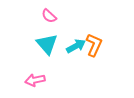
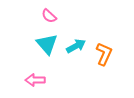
orange L-shape: moved 10 px right, 9 px down
pink arrow: rotated 12 degrees clockwise
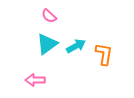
cyan triangle: rotated 35 degrees clockwise
orange L-shape: rotated 15 degrees counterclockwise
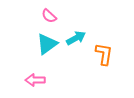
cyan arrow: moved 8 px up
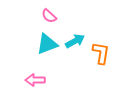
cyan arrow: moved 1 px left, 3 px down
cyan triangle: rotated 15 degrees clockwise
orange L-shape: moved 3 px left, 1 px up
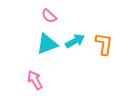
orange L-shape: moved 3 px right, 9 px up
pink arrow: rotated 60 degrees clockwise
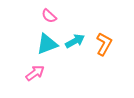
orange L-shape: rotated 20 degrees clockwise
pink arrow: moved 7 px up; rotated 84 degrees clockwise
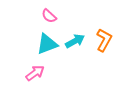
orange L-shape: moved 4 px up
